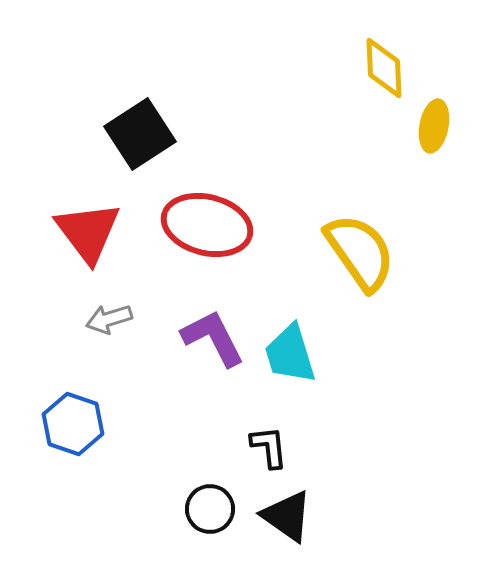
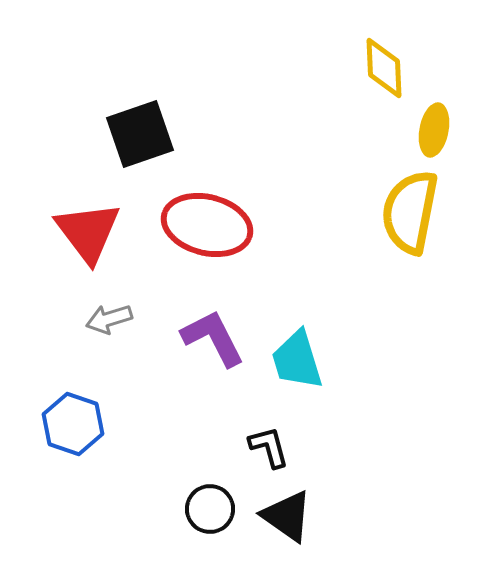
yellow ellipse: moved 4 px down
black square: rotated 14 degrees clockwise
yellow semicircle: moved 50 px right, 40 px up; rotated 134 degrees counterclockwise
cyan trapezoid: moved 7 px right, 6 px down
black L-shape: rotated 9 degrees counterclockwise
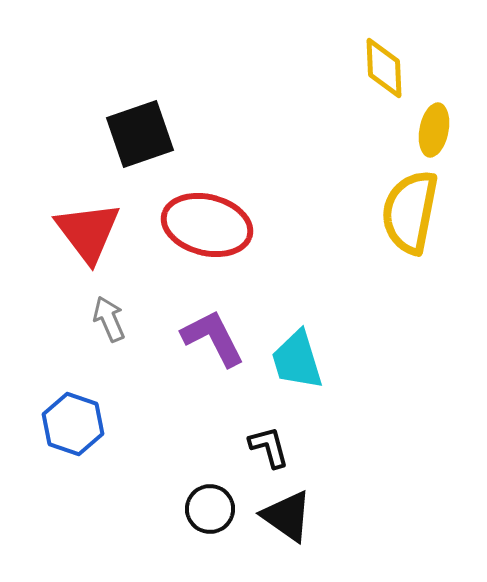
gray arrow: rotated 84 degrees clockwise
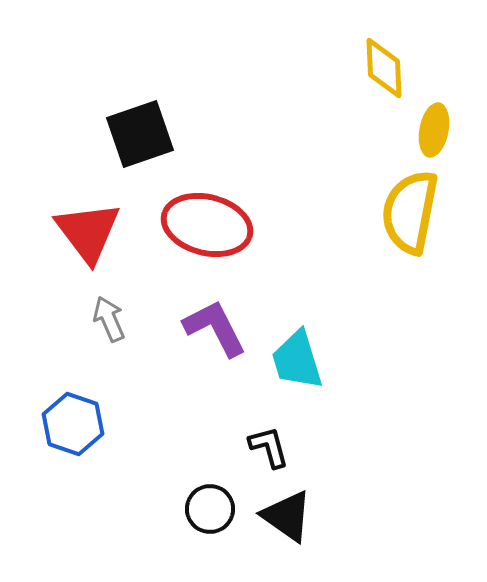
purple L-shape: moved 2 px right, 10 px up
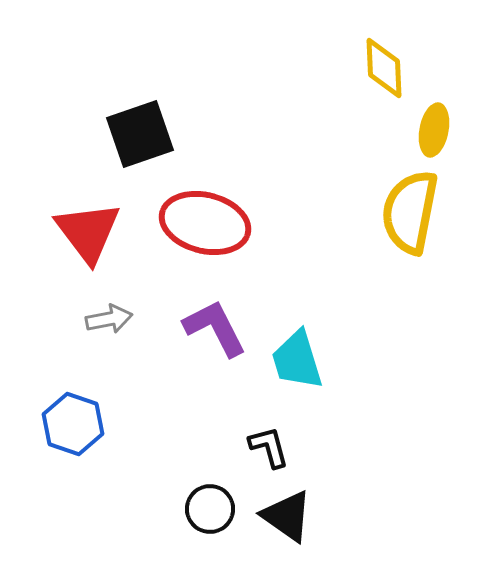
red ellipse: moved 2 px left, 2 px up
gray arrow: rotated 102 degrees clockwise
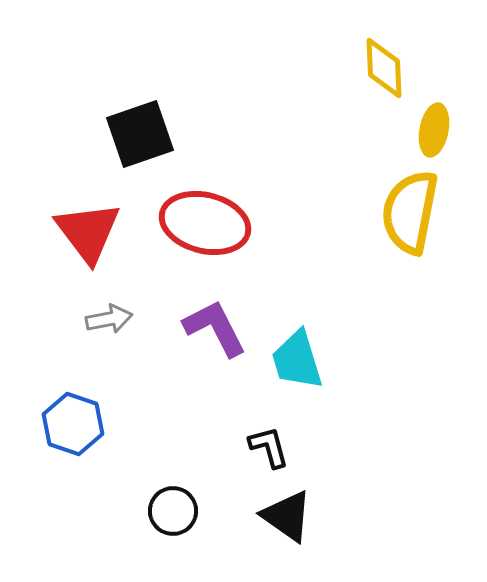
black circle: moved 37 px left, 2 px down
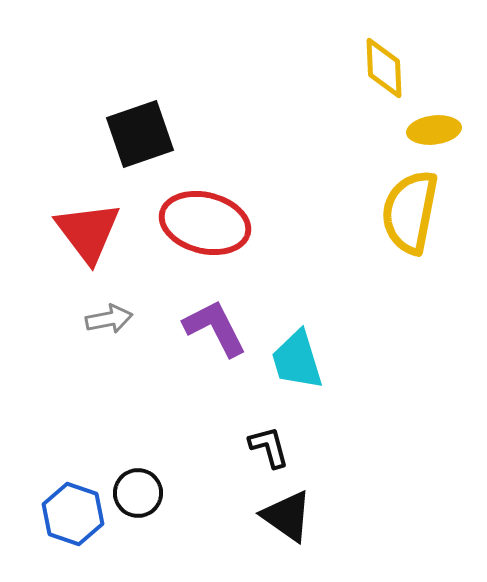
yellow ellipse: rotated 72 degrees clockwise
blue hexagon: moved 90 px down
black circle: moved 35 px left, 18 px up
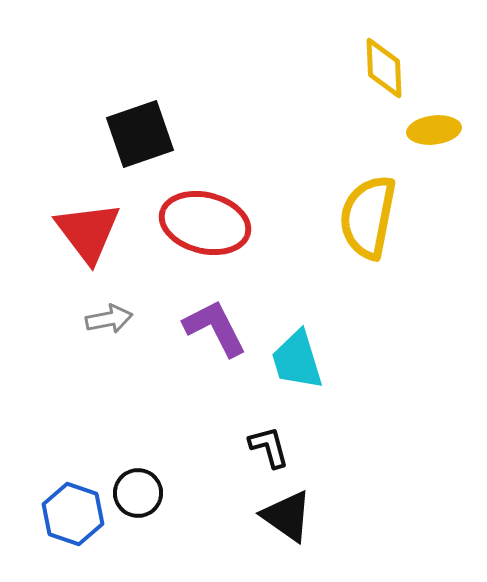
yellow semicircle: moved 42 px left, 5 px down
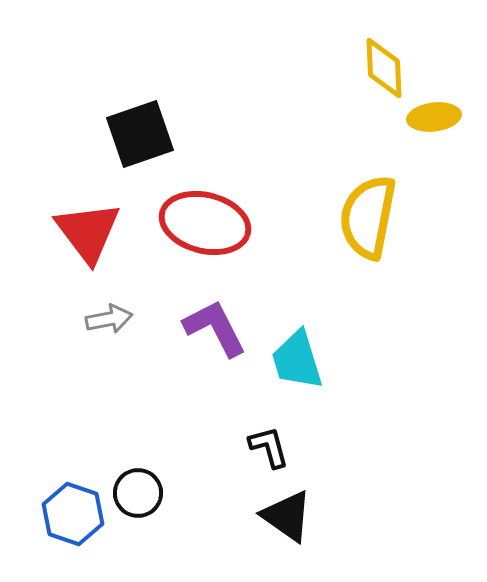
yellow ellipse: moved 13 px up
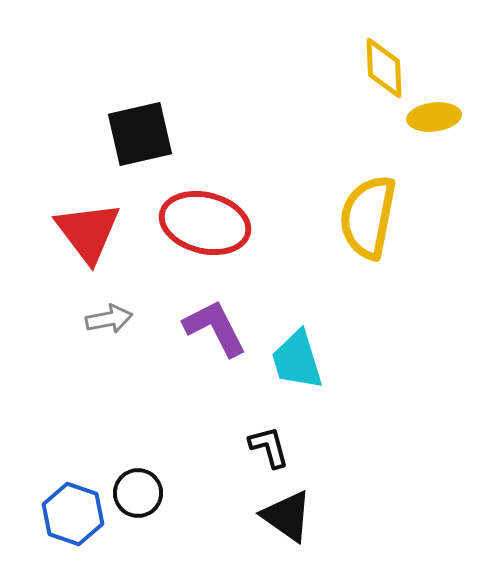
black square: rotated 6 degrees clockwise
